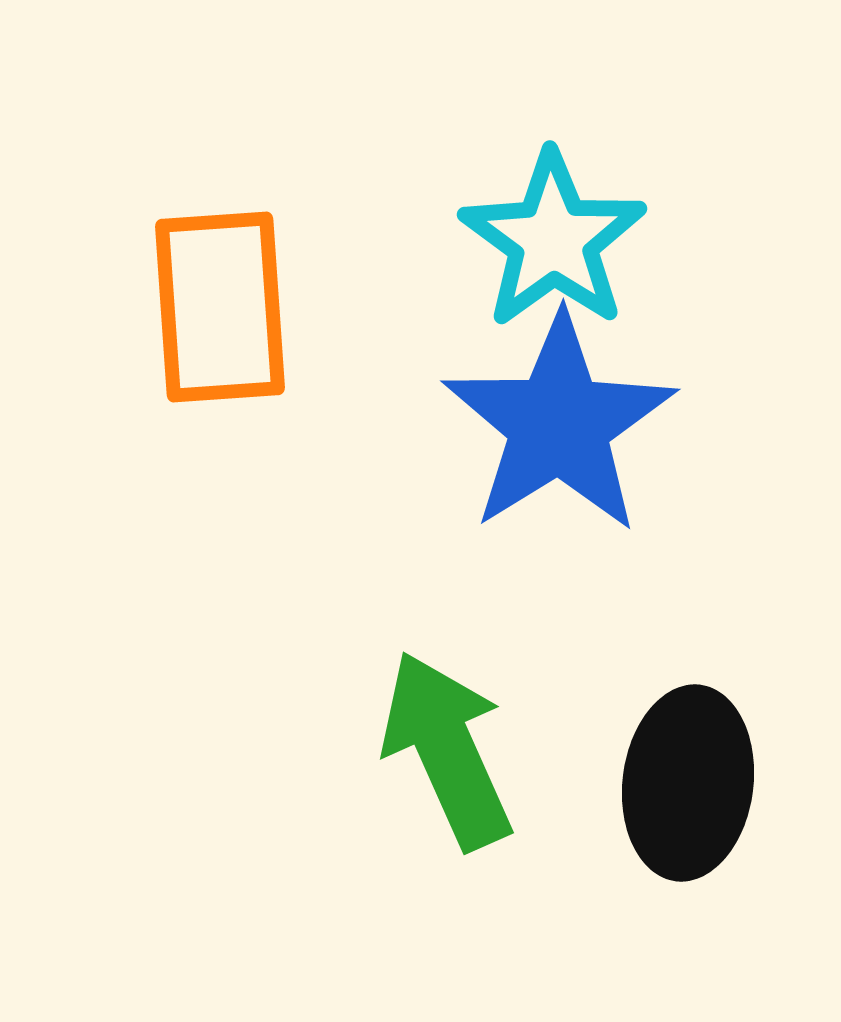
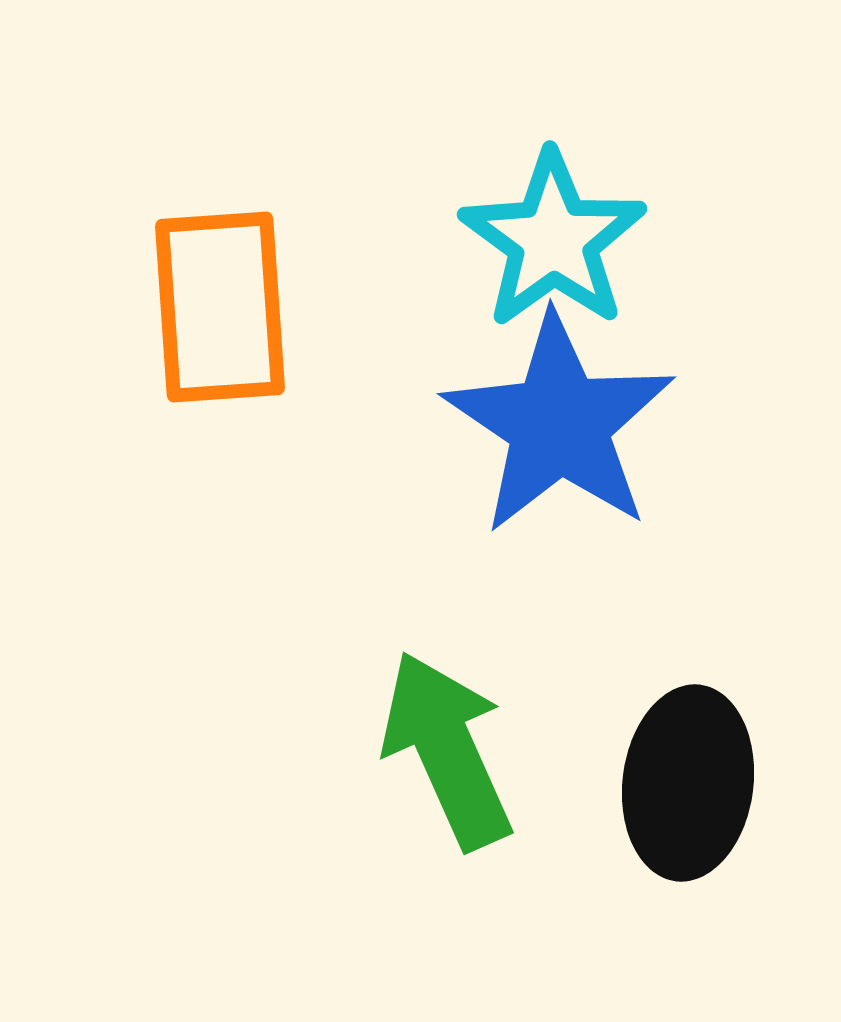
blue star: rotated 6 degrees counterclockwise
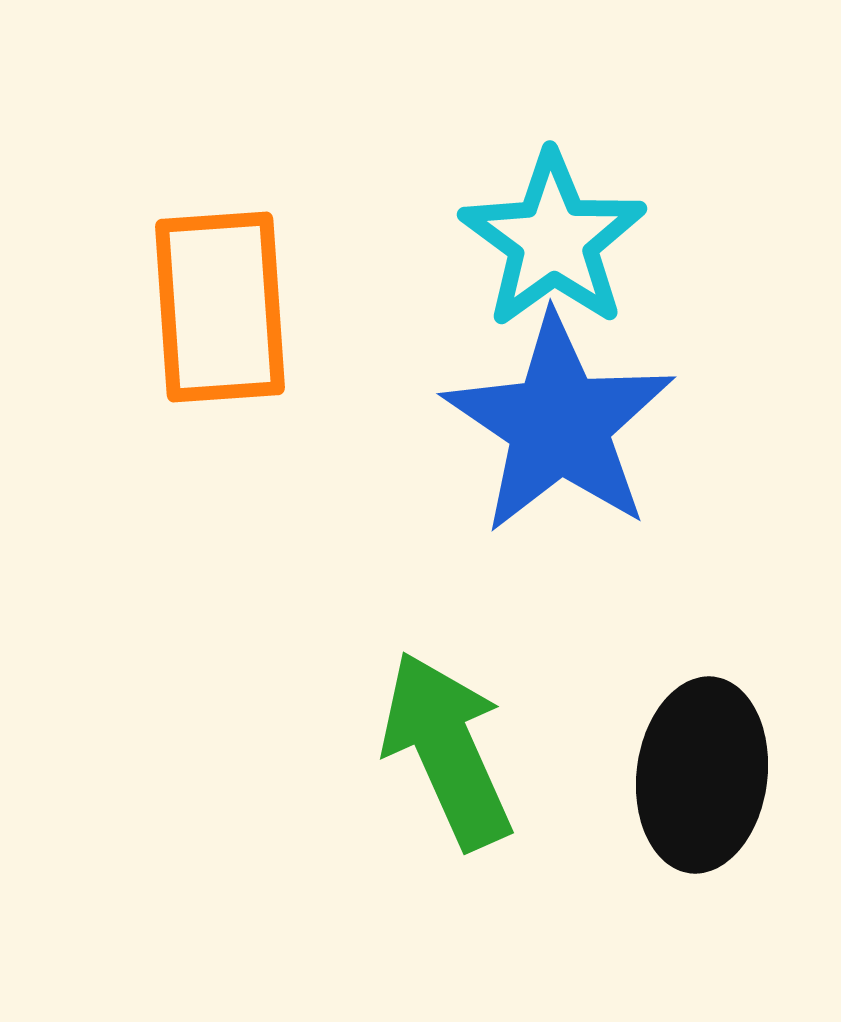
black ellipse: moved 14 px right, 8 px up
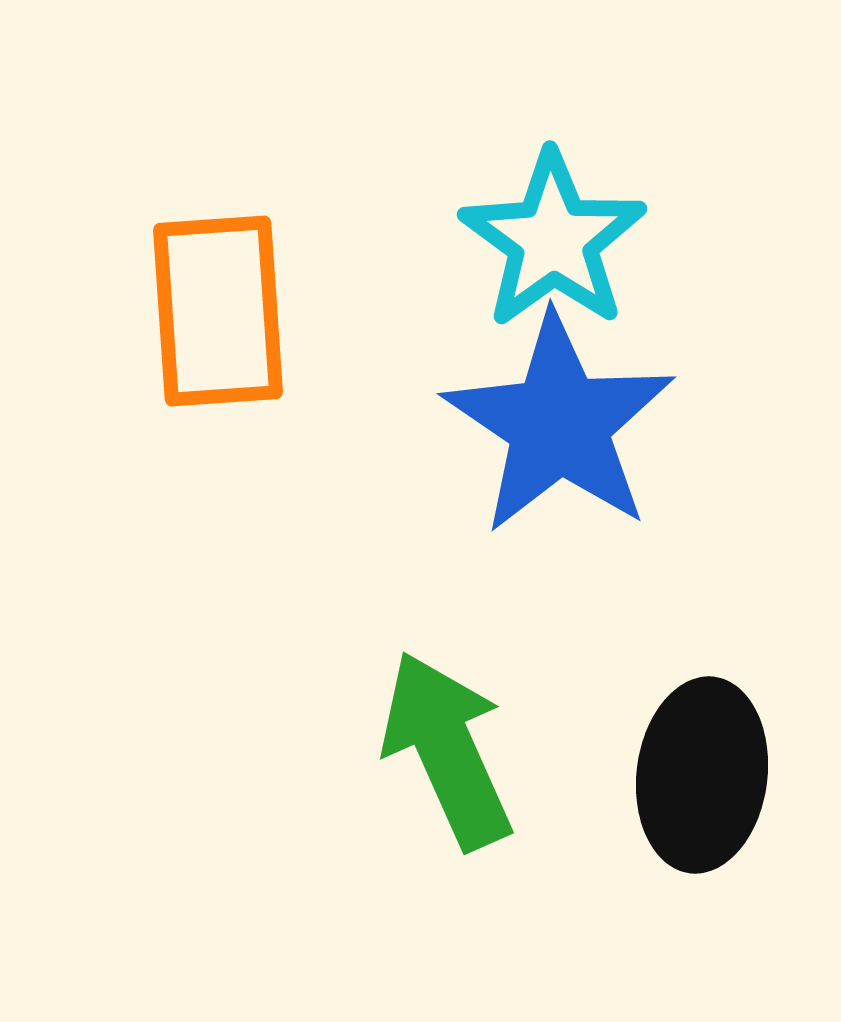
orange rectangle: moved 2 px left, 4 px down
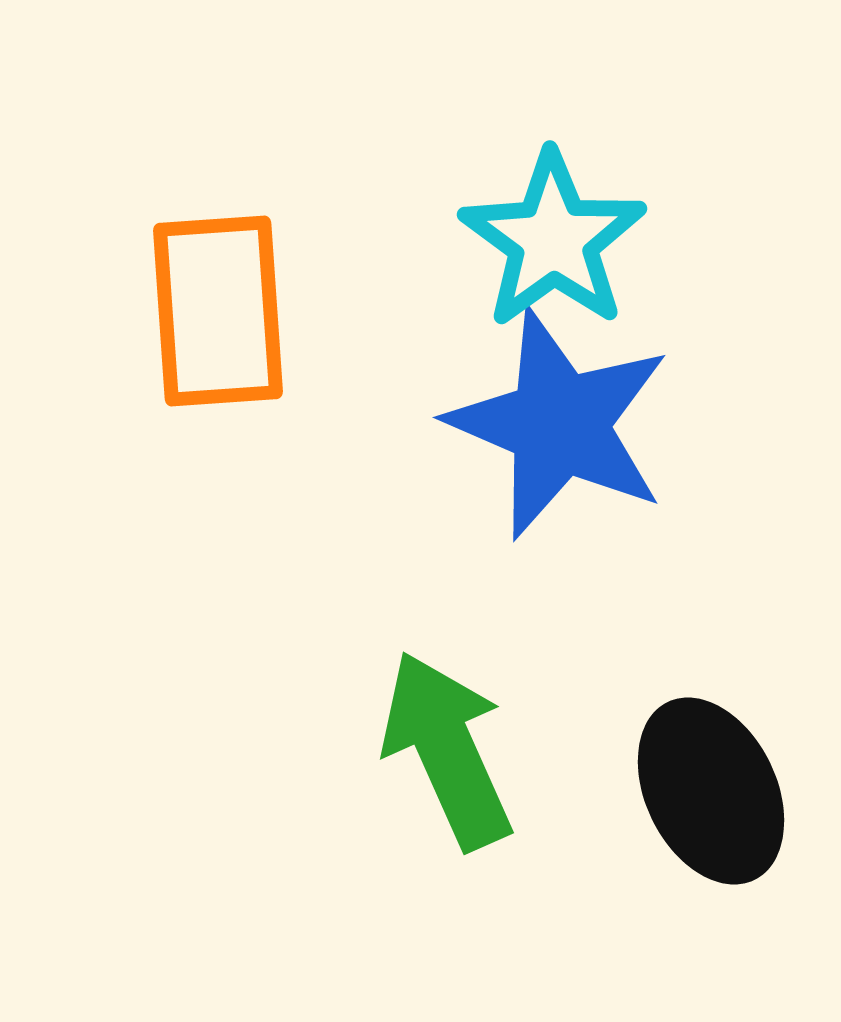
blue star: rotated 11 degrees counterclockwise
black ellipse: moved 9 px right, 16 px down; rotated 33 degrees counterclockwise
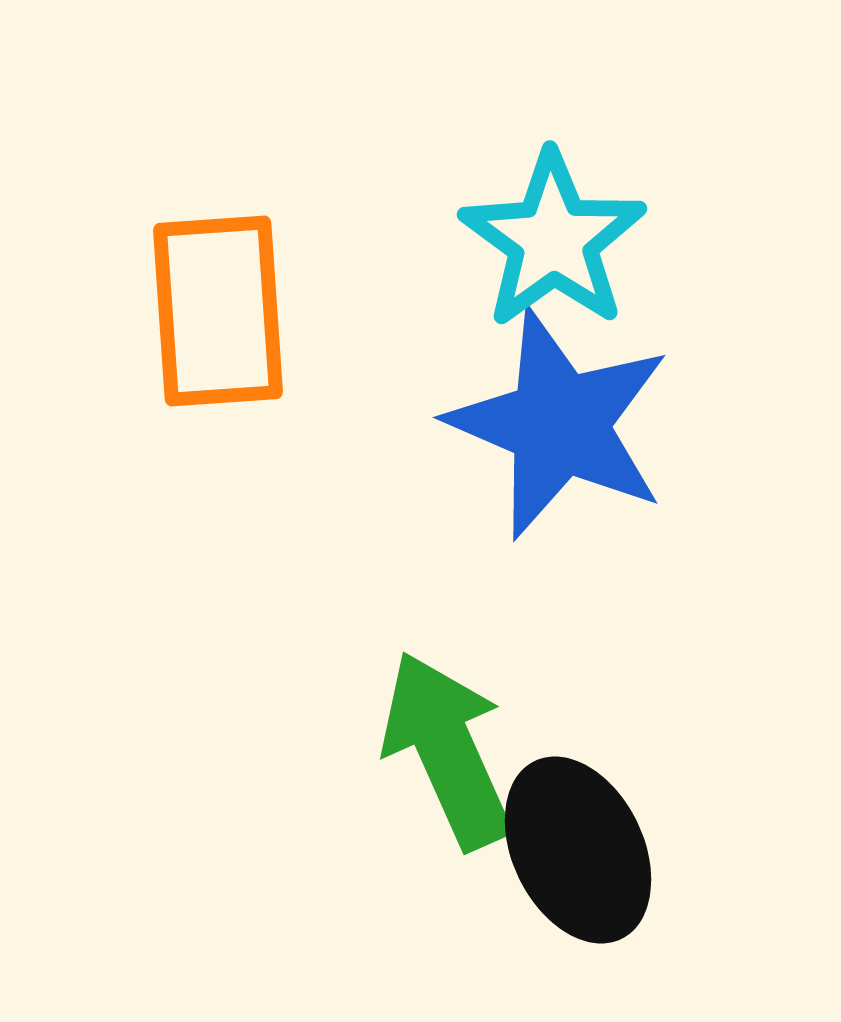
black ellipse: moved 133 px left, 59 px down
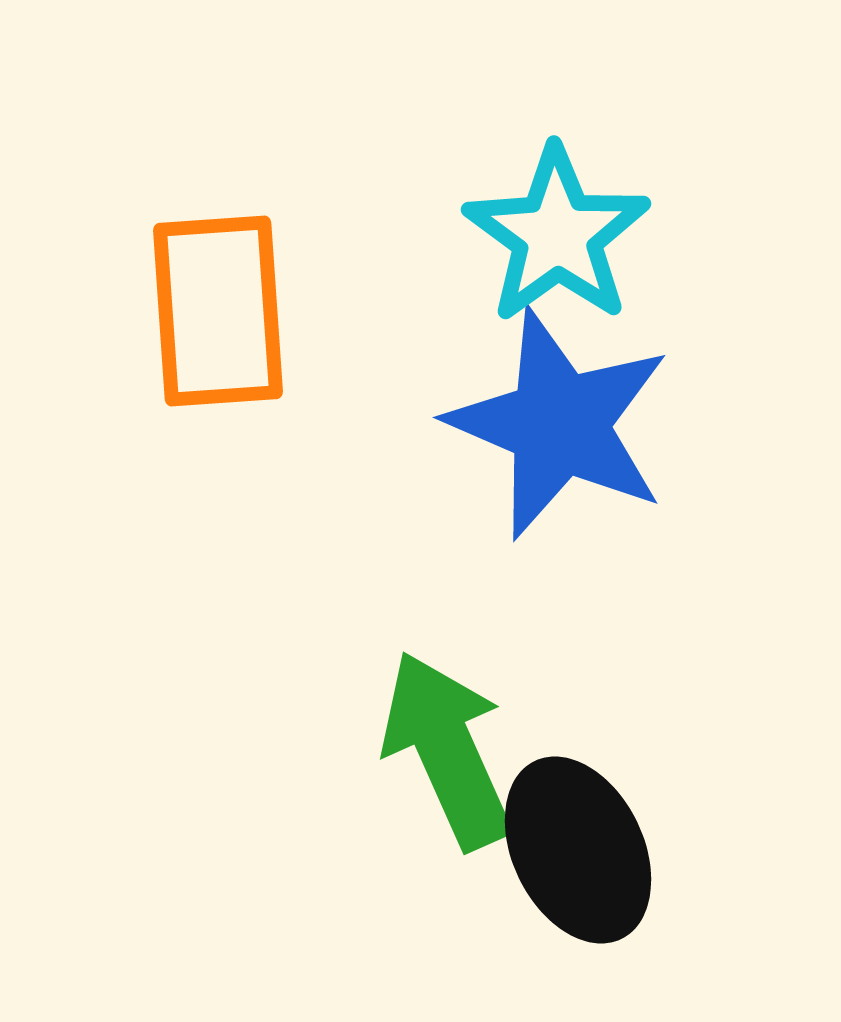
cyan star: moved 4 px right, 5 px up
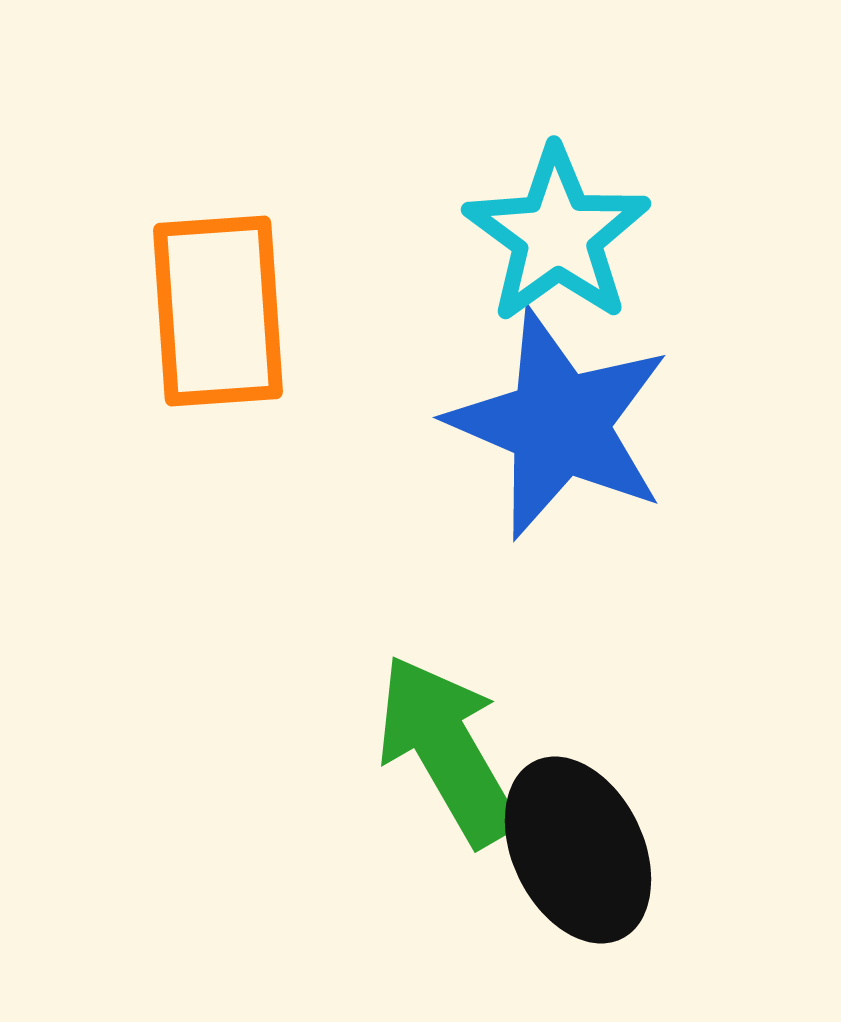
green arrow: rotated 6 degrees counterclockwise
